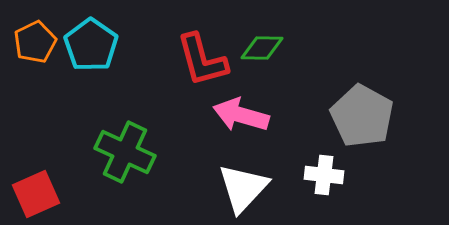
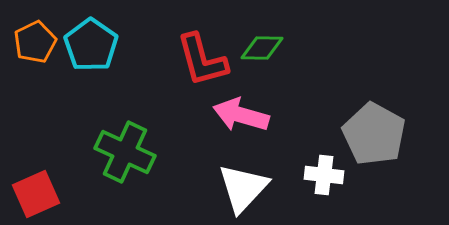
gray pentagon: moved 12 px right, 18 px down
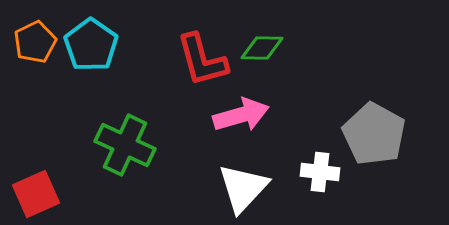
pink arrow: rotated 148 degrees clockwise
green cross: moved 7 px up
white cross: moved 4 px left, 3 px up
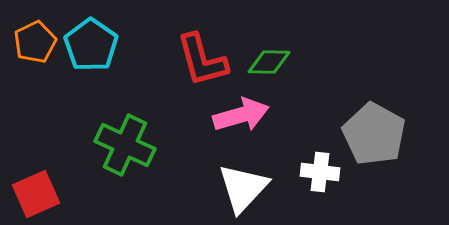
green diamond: moved 7 px right, 14 px down
